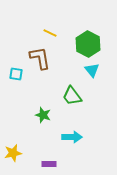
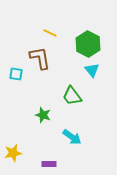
cyan arrow: rotated 36 degrees clockwise
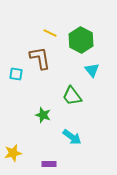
green hexagon: moved 7 px left, 4 px up
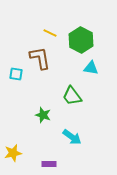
cyan triangle: moved 1 px left, 2 px up; rotated 42 degrees counterclockwise
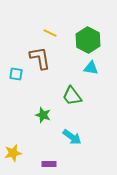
green hexagon: moved 7 px right
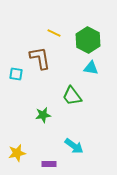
yellow line: moved 4 px right
green star: rotated 28 degrees counterclockwise
cyan arrow: moved 2 px right, 9 px down
yellow star: moved 4 px right
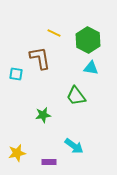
green trapezoid: moved 4 px right
purple rectangle: moved 2 px up
